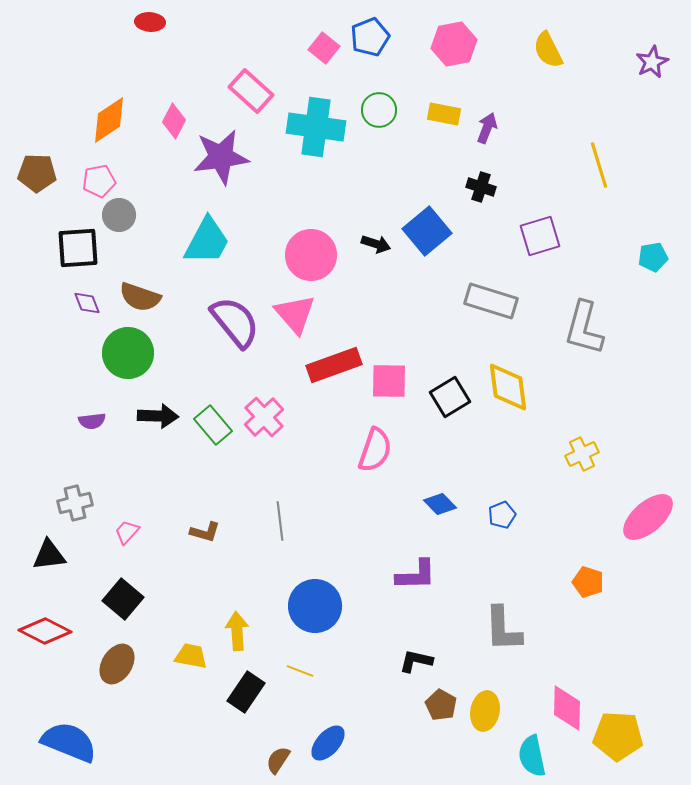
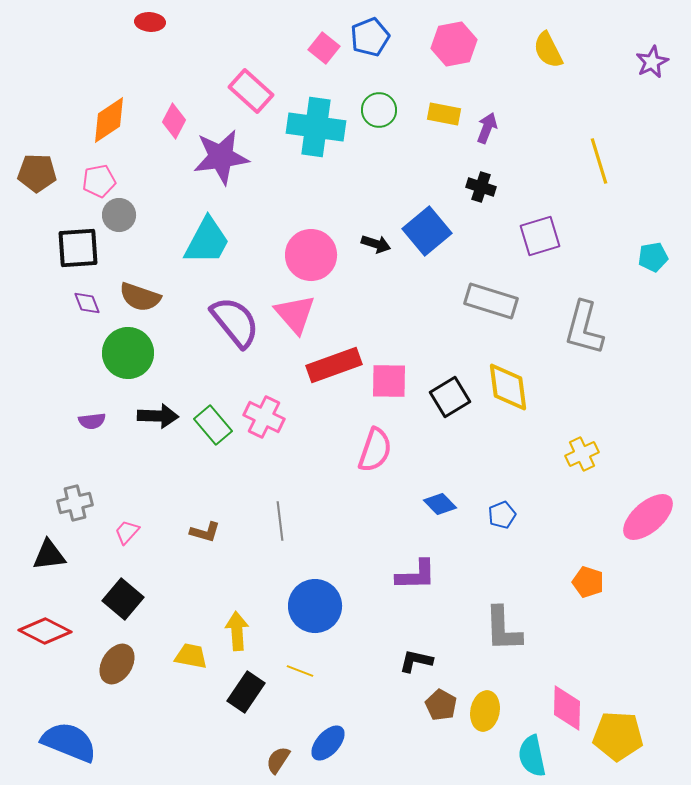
yellow line at (599, 165): moved 4 px up
pink cross at (264, 417): rotated 21 degrees counterclockwise
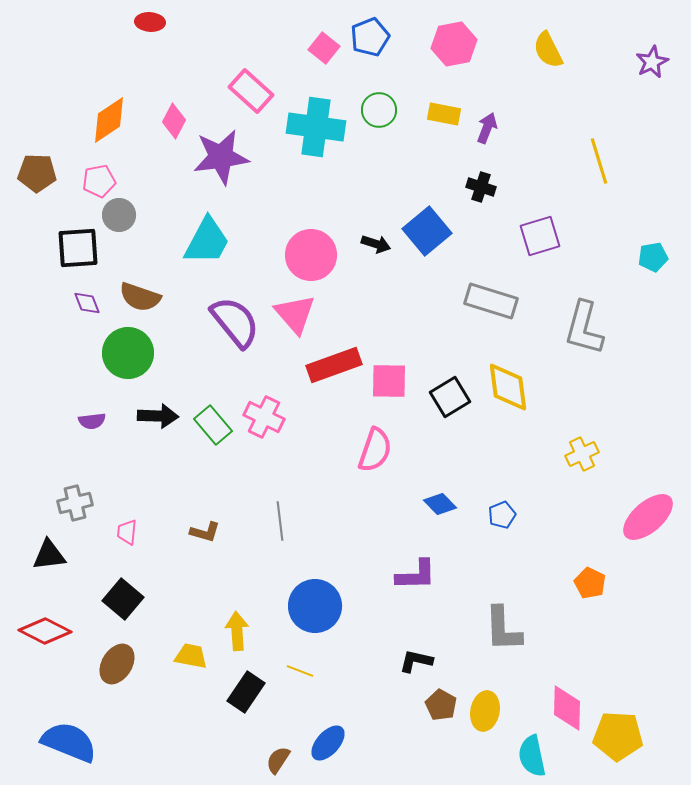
pink trapezoid at (127, 532): rotated 36 degrees counterclockwise
orange pentagon at (588, 582): moved 2 px right, 1 px down; rotated 8 degrees clockwise
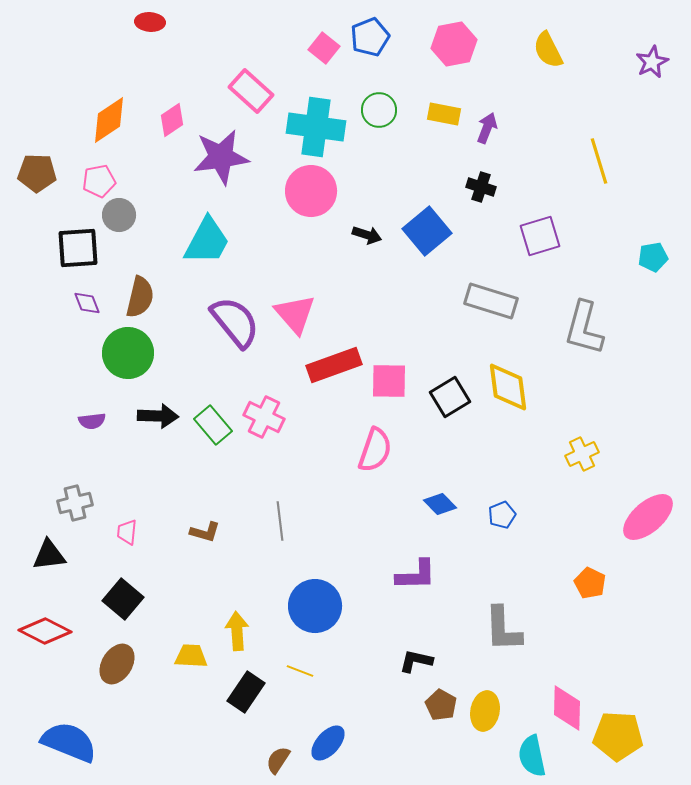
pink diamond at (174, 121): moved 2 px left, 1 px up; rotated 28 degrees clockwise
black arrow at (376, 244): moved 9 px left, 9 px up
pink circle at (311, 255): moved 64 px up
brown semicircle at (140, 297): rotated 96 degrees counterclockwise
yellow trapezoid at (191, 656): rotated 8 degrees counterclockwise
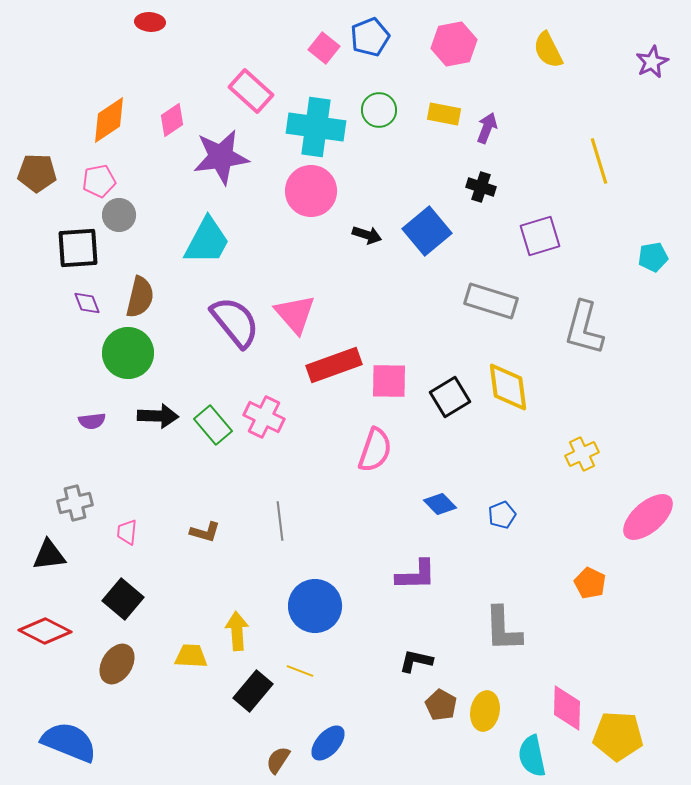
black rectangle at (246, 692): moved 7 px right, 1 px up; rotated 6 degrees clockwise
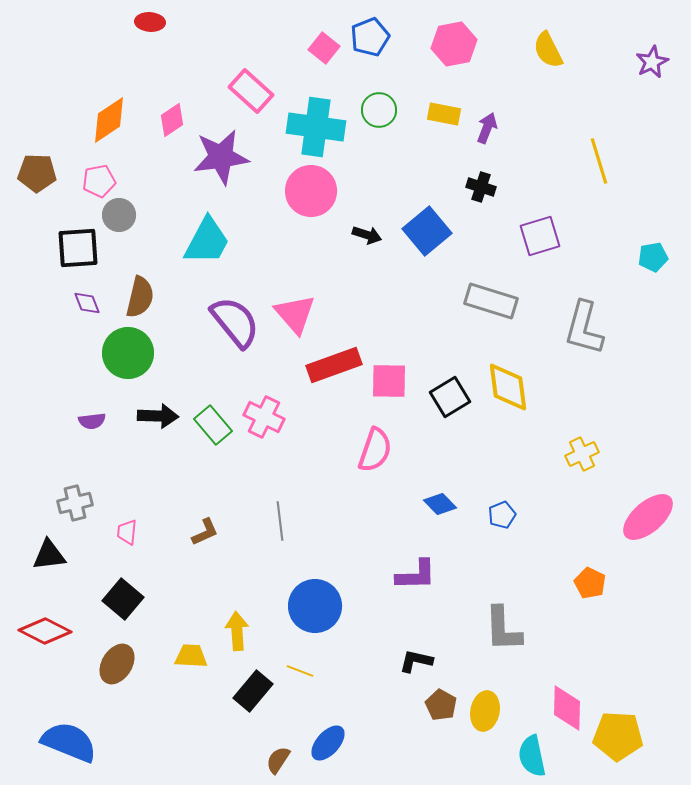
brown L-shape at (205, 532): rotated 40 degrees counterclockwise
